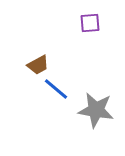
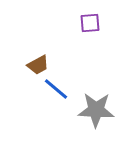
gray star: rotated 6 degrees counterclockwise
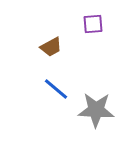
purple square: moved 3 px right, 1 px down
brown trapezoid: moved 13 px right, 18 px up
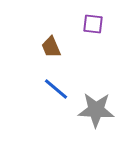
purple square: rotated 10 degrees clockwise
brown trapezoid: rotated 95 degrees clockwise
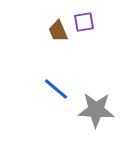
purple square: moved 9 px left, 2 px up; rotated 15 degrees counterclockwise
brown trapezoid: moved 7 px right, 16 px up
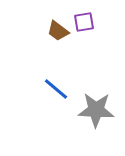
brown trapezoid: rotated 30 degrees counterclockwise
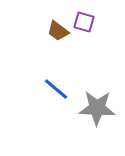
purple square: rotated 25 degrees clockwise
gray star: moved 1 px right, 2 px up
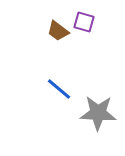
blue line: moved 3 px right
gray star: moved 1 px right, 5 px down
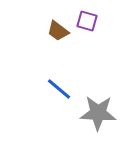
purple square: moved 3 px right, 1 px up
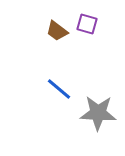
purple square: moved 3 px down
brown trapezoid: moved 1 px left
